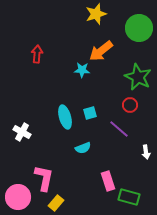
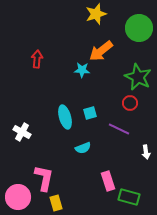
red arrow: moved 5 px down
red circle: moved 2 px up
purple line: rotated 15 degrees counterclockwise
yellow rectangle: rotated 56 degrees counterclockwise
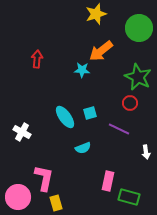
cyan ellipse: rotated 20 degrees counterclockwise
pink rectangle: rotated 30 degrees clockwise
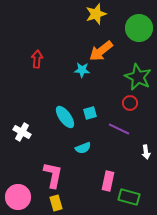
pink L-shape: moved 9 px right, 3 px up
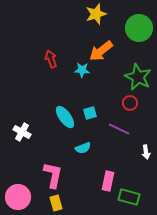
red arrow: moved 14 px right; rotated 24 degrees counterclockwise
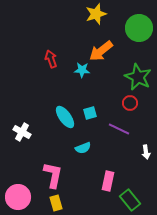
green rectangle: moved 1 px right, 3 px down; rotated 35 degrees clockwise
